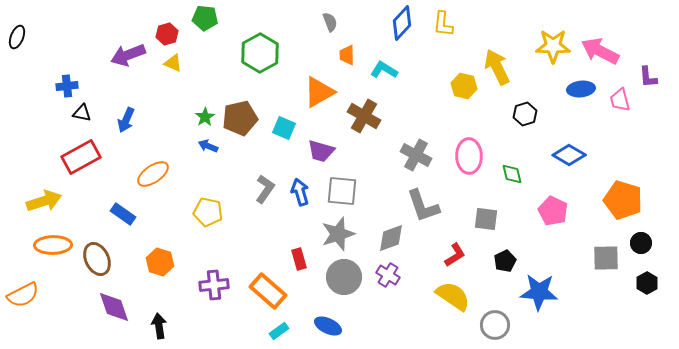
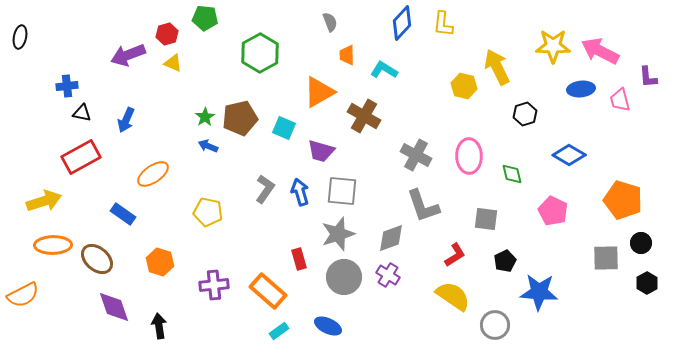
black ellipse at (17, 37): moved 3 px right; rotated 10 degrees counterclockwise
brown ellipse at (97, 259): rotated 24 degrees counterclockwise
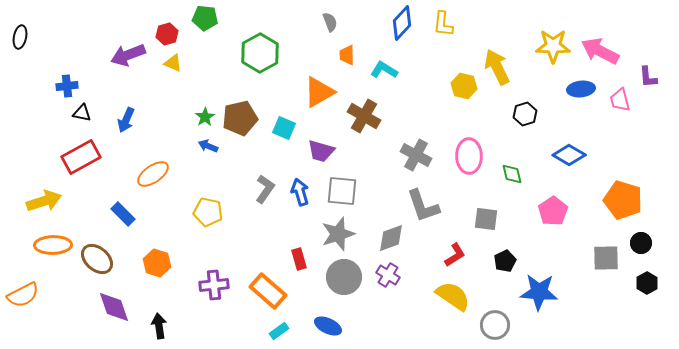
pink pentagon at (553, 211): rotated 12 degrees clockwise
blue rectangle at (123, 214): rotated 10 degrees clockwise
orange hexagon at (160, 262): moved 3 px left, 1 px down
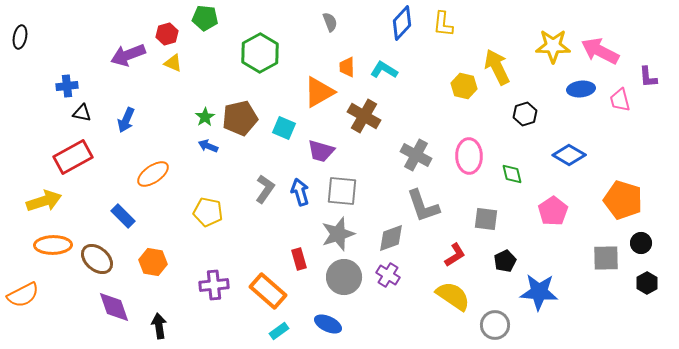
orange trapezoid at (347, 55): moved 12 px down
red rectangle at (81, 157): moved 8 px left
blue rectangle at (123, 214): moved 2 px down
orange hexagon at (157, 263): moved 4 px left, 1 px up; rotated 8 degrees counterclockwise
blue ellipse at (328, 326): moved 2 px up
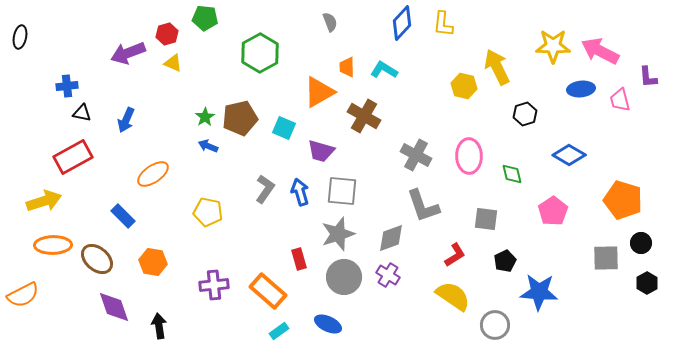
purple arrow at (128, 55): moved 2 px up
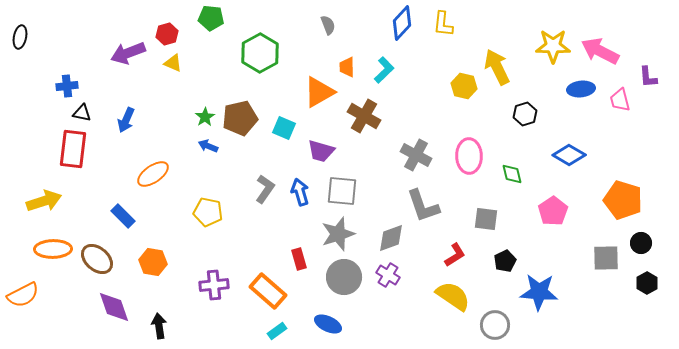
green pentagon at (205, 18): moved 6 px right
gray semicircle at (330, 22): moved 2 px left, 3 px down
cyan L-shape at (384, 70): rotated 104 degrees clockwise
red rectangle at (73, 157): moved 8 px up; rotated 54 degrees counterclockwise
orange ellipse at (53, 245): moved 4 px down
cyan rectangle at (279, 331): moved 2 px left
